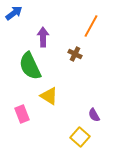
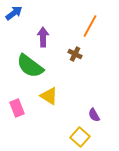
orange line: moved 1 px left
green semicircle: rotated 28 degrees counterclockwise
pink rectangle: moved 5 px left, 6 px up
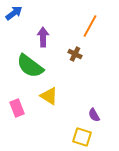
yellow square: moved 2 px right; rotated 24 degrees counterclockwise
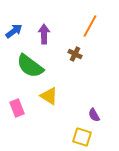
blue arrow: moved 18 px down
purple arrow: moved 1 px right, 3 px up
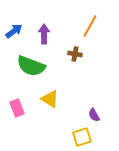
brown cross: rotated 16 degrees counterclockwise
green semicircle: moved 1 px right; rotated 16 degrees counterclockwise
yellow triangle: moved 1 px right, 3 px down
yellow square: rotated 36 degrees counterclockwise
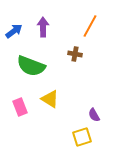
purple arrow: moved 1 px left, 7 px up
pink rectangle: moved 3 px right, 1 px up
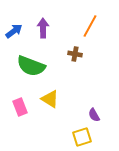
purple arrow: moved 1 px down
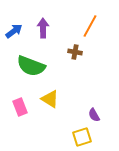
brown cross: moved 2 px up
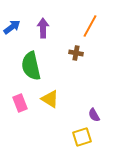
blue arrow: moved 2 px left, 4 px up
brown cross: moved 1 px right, 1 px down
green semicircle: rotated 56 degrees clockwise
pink rectangle: moved 4 px up
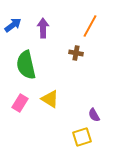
blue arrow: moved 1 px right, 2 px up
green semicircle: moved 5 px left, 1 px up
pink rectangle: rotated 54 degrees clockwise
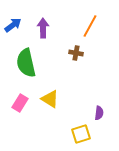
green semicircle: moved 2 px up
purple semicircle: moved 5 px right, 2 px up; rotated 144 degrees counterclockwise
yellow square: moved 1 px left, 3 px up
